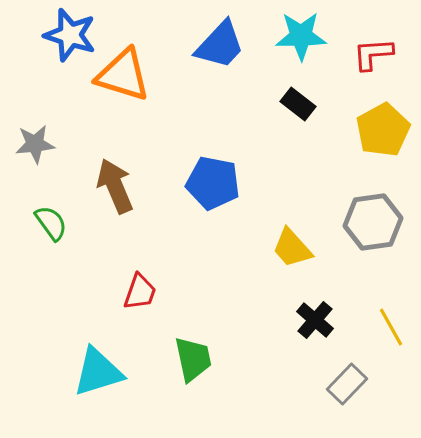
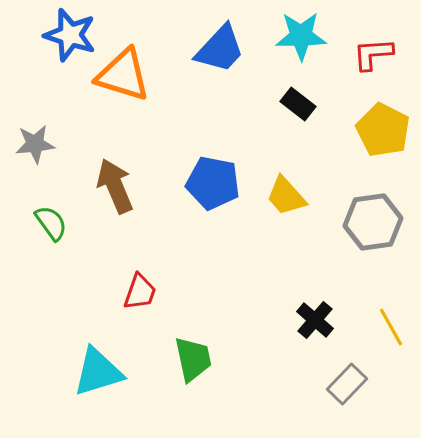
blue trapezoid: moved 4 px down
yellow pentagon: rotated 16 degrees counterclockwise
yellow trapezoid: moved 6 px left, 52 px up
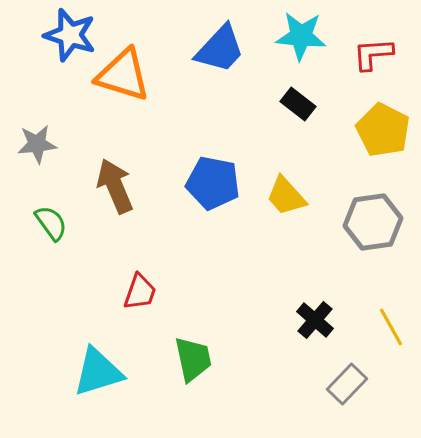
cyan star: rotated 6 degrees clockwise
gray star: moved 2 px right
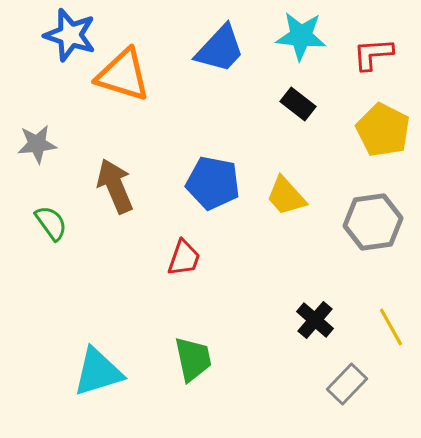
red trapezoid: moved 44 px right, 34 px up
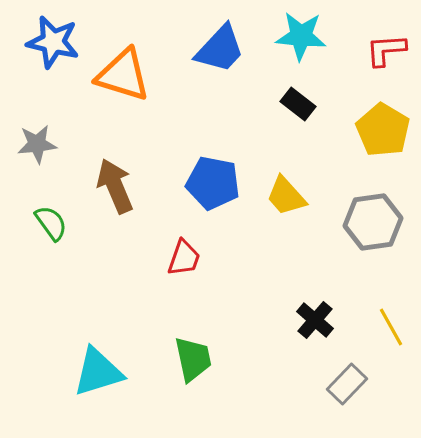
blue star: moved 17 px left, 7 px down; rotated 4 degrees counterclockwise
red L-shape: moved 13 px right, 4 px up
yellow pentagon: rotated 4 degrees clockwise
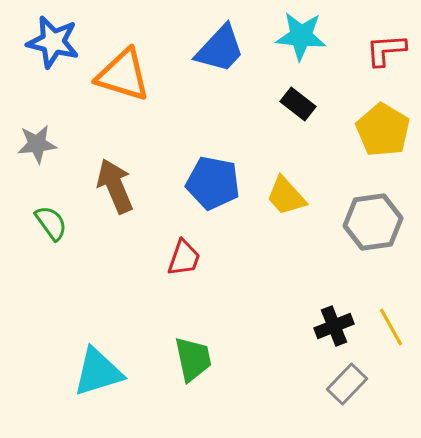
black cross: moved 19 px right, 6 px down; rotated 27 degrees clockwise
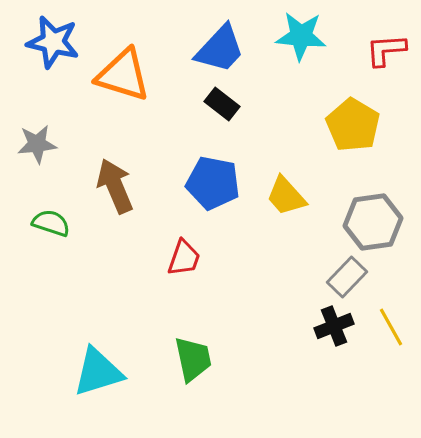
black rectangle: moved 76 px left
yellow pentagon: moved 30 px left, 5 px up
green semicircle: rotated 36 degrees counterclockwise
gray rectangle: moved 107 px up
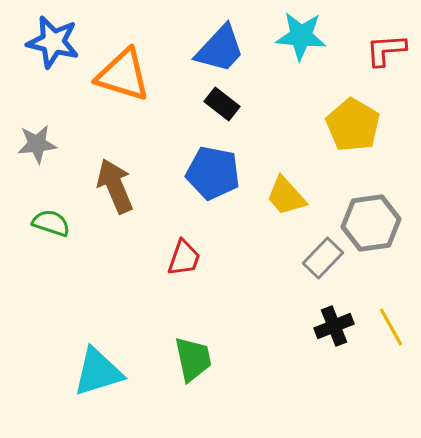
blue pentagon: moved 10 px up
gray hexagon: moved 2 px left, 1 px down
gray rectangle: moved 24 px left, 19 px up
